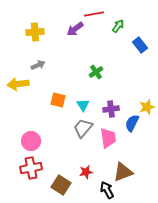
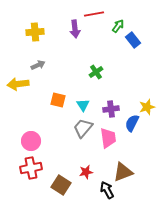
purple arrow: rotated 60 degrees counterclockwise
blue rectangle: moved 7 px left, 5 px up
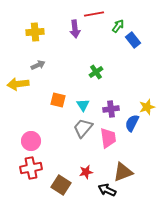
black arrow: rotated 36 degrees counterclockwise
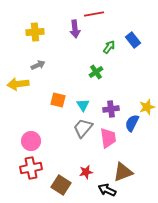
green arrow: moved 9 px left, 21 px down
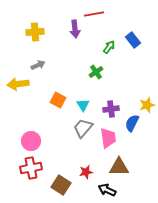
orange square: rotated 14 degrees clockwise
yellow star: moved 2 px up
brown triangle: moved 4 px left, 5 px up; rotated 20 degrees clockwise
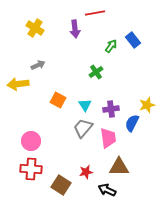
red line: moved 1 px right, 1 px up
yellow cross: moved 4 px up; rotated 36 degrees clockwise
green arrow: moved 2 px right, 1 px up
cyan triangle: moved 2 px right
red cross: moved 1 px down; rotated 15 degrees clockwise
